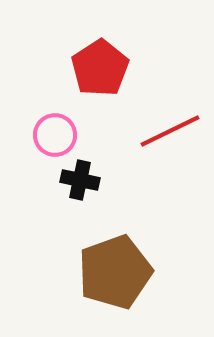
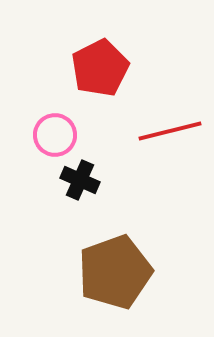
red pentagon: rotated 6 degrees clockwise
red line: rotated 12 degrees clockwise
black cross: rotated 12 degrees clockwise
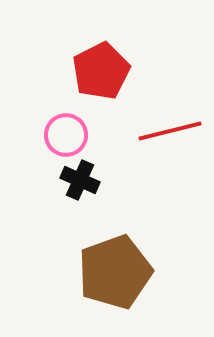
red pentagon: moved 1 px right, 3 px down
pink circle: moved 11 px right
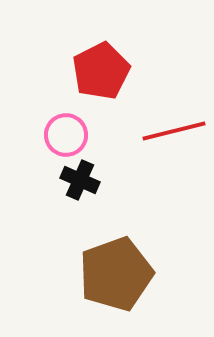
red line: moved 4 px right
brown pentagon: moved 1 px right, 2 px down
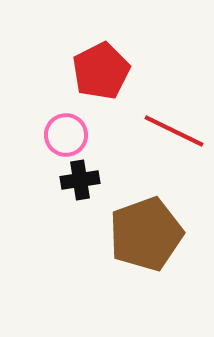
red line: rotated 40 degrees clockwise
black cross: rotated 33 degrees counterclockwise
brown pentagon: moved 30 px right, 40 px up
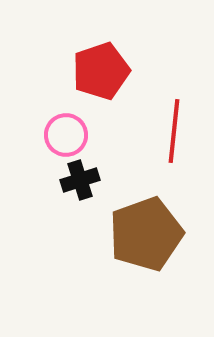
red pentagon: rotated 8 degrees clockwise
red line: rotated 70 degrees clockwise
black cross: rotated 9 degrees counterclockwise
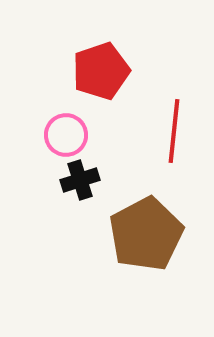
brown pentagon: rotated 8 degrees counterclockwise
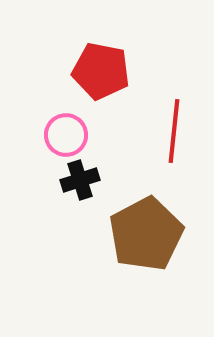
red pentagon: rotated 30 degrees clockwise
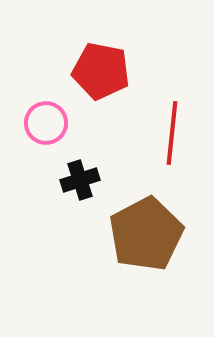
red line: moved 2 px left, 2 px down
pink circle: moved 20 px left, 12 px up
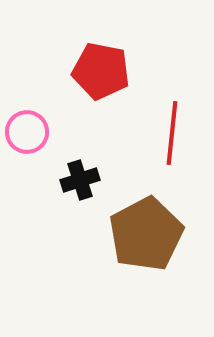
pink circle: moved 19 px left, 9 px down
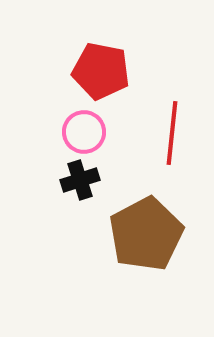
pink circle: moved 57 px right
